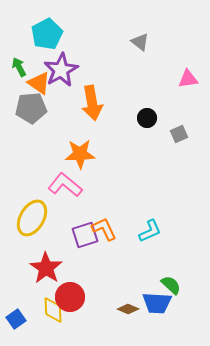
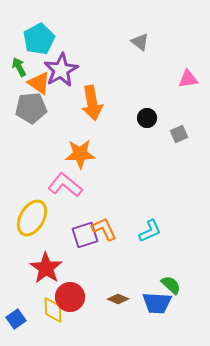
cyan pentagon: moved 8 px left, 5 px down
brown diamond: moved 10 px left, 10 px up
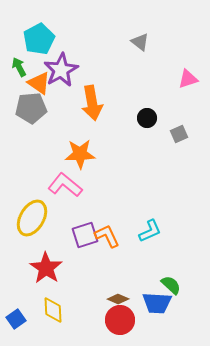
pink triangle: rotated 10 degrees counterclockwise
orange L-shape: moved 3 px right, 7 px down
red circle: moved 50 px right, 23 px down
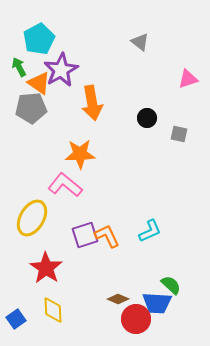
gray square: rotated 36 degrees clockwise
red circle: moved 16 px right, 1 px up
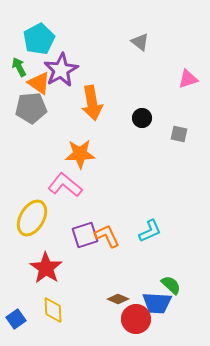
black circle: moved 5 px left
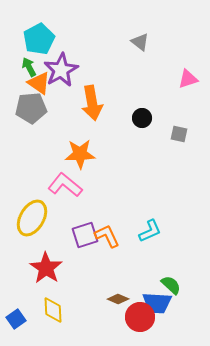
green arrow: moved 10 px right
red circle: moved 4 px right, 2 px up
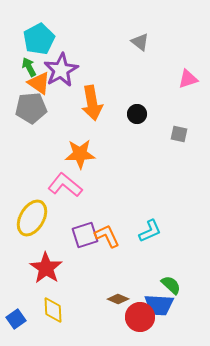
black circle: moved 5 px left, 4 px up
blue trapezoid: moved 2 px right, 2 px down
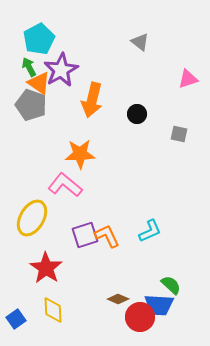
orange arrow: moved 3 px up; rotated 24 degrees clockwise
gray pentagon: moved 3 px up; rotated 24 degrees clockwise
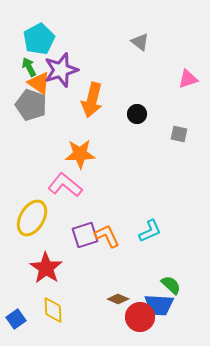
purple star: rotated 12 degrees clockwise
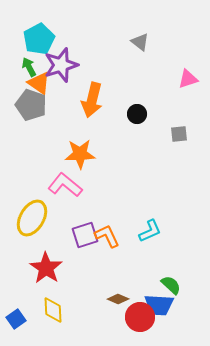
purple star: moved 5 px up
gray square: rotated 18 degrees counterclockwise
